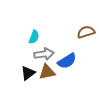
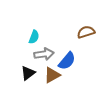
blue semicircle: rotated 18 degrees counterclockwise
brown triangle: moved 5 px right, 3 px down; rotated 18 degrees counterclockwise
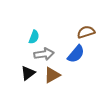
blue semicircle: moved 9 px right, 7 px up
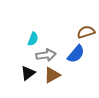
cyan semicircle: moved 1 px left, 2 px down
gray arrow: moved 2 px right, 1 px down
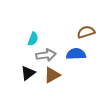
blue semicircle: rotated 132 degrees counterclockwise
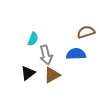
gray arrow: rotated 84 degrees clockwise
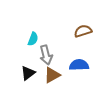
brown semicircle: moved 3 px left, 1 px up
blue semicircle: moved 3 px right, 11 px down
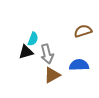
gray arrow: moved 1 px right, 1 px up
black triangle: moved 2 px left, 21 px up; rotated 21 degrees clockwise
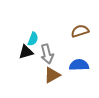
brown semicircle: moved 3 px left
